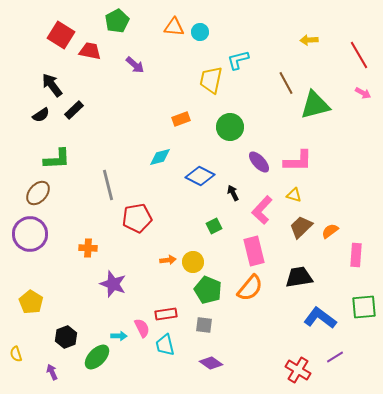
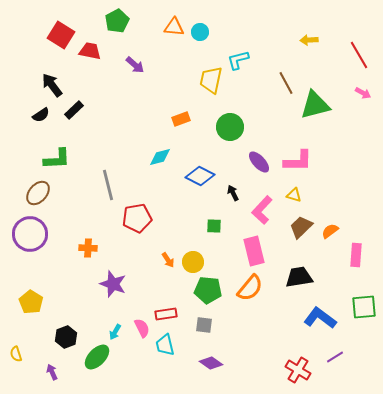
green square at (214, 226): rotated 28 degrees clockwise
orange arrow at (168, 260): rotated 63 degrees clockwise
green pentagon at (208, 290): rotated 16 degrees counterclockwise
cyan arrow at (119, 336): moved 4 px left, 4 px up; rotated 119 degrees clockwise
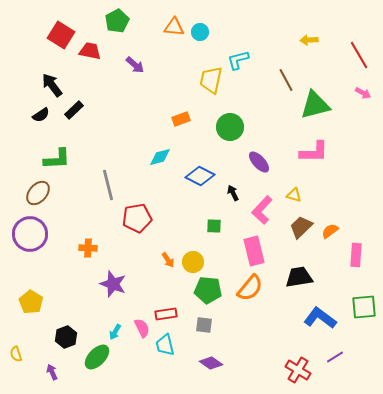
brown line at (286, 83): moved 3 px up
pink L-shape at (298, 161): moved 16 px right, 9 px up
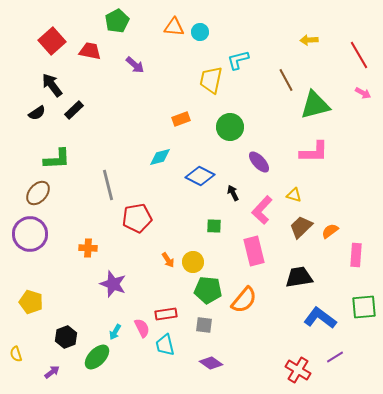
red square at (61, 35): moved 9 px left, 6 px down; rotated 16 degrees clockwise
black semicircle at (41, 115): moved 4 px left, 2 px up
orange semicircle at (250, 288): moved 6 px left, 12 px down
yellow pentagon at (31, 302): rotated 15 degrees counterclockwise
purple arrow at (52, 372): rotated 77 degrees clockwise
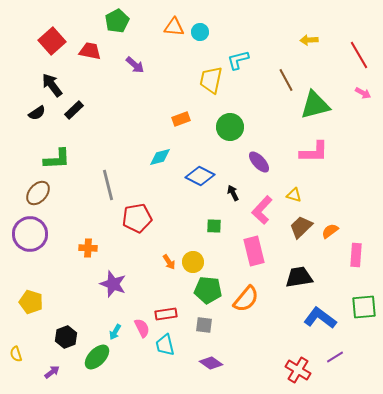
orange arrow at (168, 260): moved 1 px right, 2 px down
orange semicircle at (244, 300): moved 2 px right, 1 px up
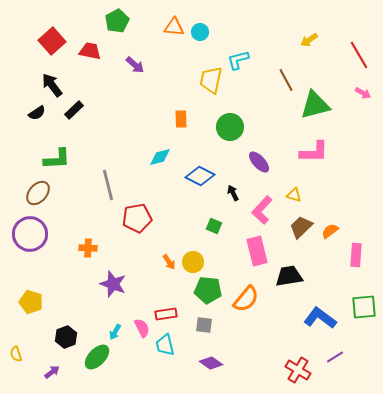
yellow arrow at (309, 40): rotated 30 degrees counterclockwise
orange rectangle at (181, 119): rotated 72 degrees counterclockwise
green square at (214, 226): rotated 21 degrees clockwise
pink rectangle at (254, 251): moved 3 px right
black trapezoid at (299, 277): moved 10 px left, 1 px up
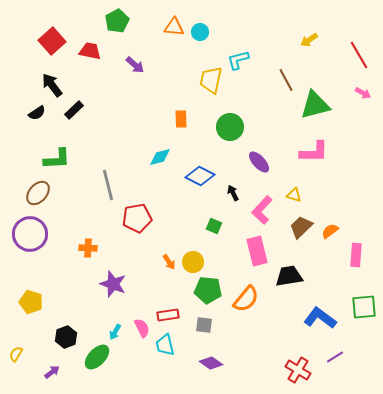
red rectangle at (166, 314): moved 2 px right, 1 px down
yellow semicircle at (16, 354): rotated 49 degrees clockwise
